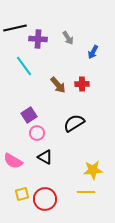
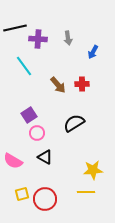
gray arrow: rotated 24 degrees clockwise
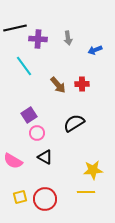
blue arrow: moved 2 px right, 2 px up; rotated 40 degrees clockwise
yellow square: moved 2 px left, 3 px down
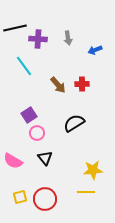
black triangle: moved 1 px down; rotated 21 degrees clockwise
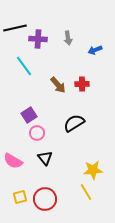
yellow line: rotated 60 degrees clockwise
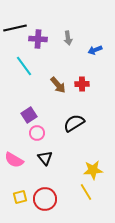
pink semicircle: moved 1 px right, 1 px up
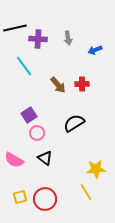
black triangle: rotated 14 degrees counterclockwise
yellow star: moved 3 px right, 1 px up
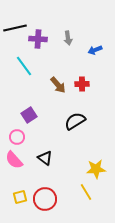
black semicircle: moved 1 px right, 2 px up
pink circle: moved 20 px left, 4 px down
pink semicircle: rotated 18 degrees clockwise
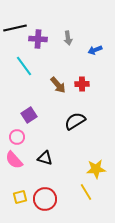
black triangle: rotated 21 degrees counterclockwise
